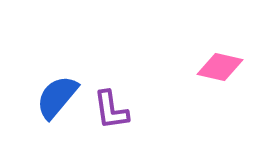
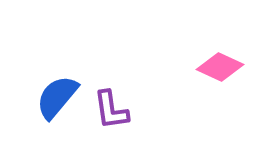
pink diamond: rotated 12 degrees clockwise
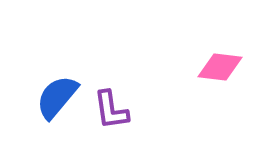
pink diamond: rotated 18 degrees counterclockwise
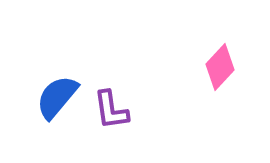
pink diamond: rotated 54 degrees counterclockwise
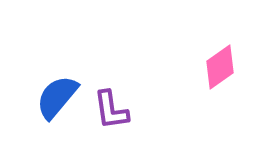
pink diamond: rotated 12 degrees clockwise
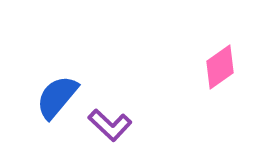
purple L-shape: moved 1 px left, 15 px down; rotated 39 degrees counterclockwise
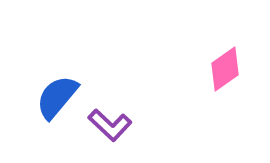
pink diamond: moved 5 px right, 2 px down
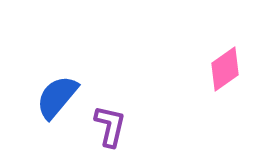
purple L-shape: moved 1 px down; rotated 120 degrees counterclockwise
